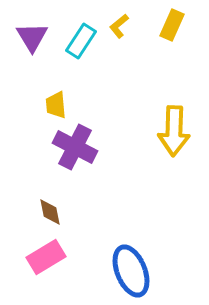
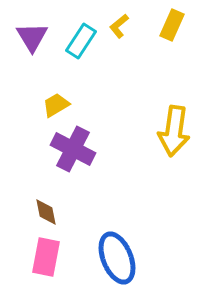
yellow trapezoid: rotated 64 degrees clockwise
yellow arrow: rotated 6 degrees clockwise
purple cross: moved 2 px left, 2 px down
brown diamond: moved 4 px left
pink rectangle: rotated 48 degrees counterclockwise
blue ellipse: moved 14 px left, 13 px up
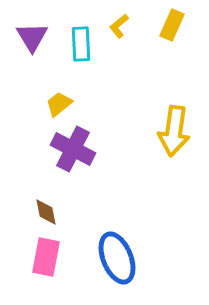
cyan rectangle: moved 3 px down; rotated 36 degrees counterclockwise
yellow trapezoid: moved 3 px right, 1 px up; rotated 8 degrees counterclockwise
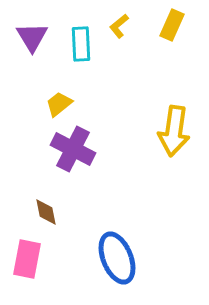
pink rectangle: moved 19 px left, 2 px down
